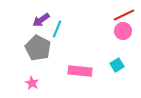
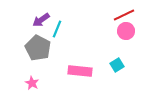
pink circle: moved 3 px right
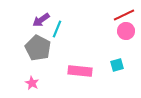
cyan square: rotated 16 degrees clockwise
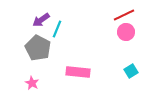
pink circle: moved 1 px down
cyan square: moved 14 px right, 6 px down; rotated 16 degrees counterclockwise
pink rectangle: moved 2 px left, 1 px down
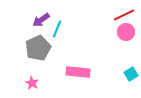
gray pentagon: rotated 20 degrees clockwise
cyan square: moved 3 px down
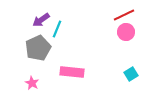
pink rectangle: moved 6 px left
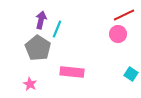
purple arrow: rotated 138 degrees clockwise
pink circle: moved 8 px left, 2 px down
gray pentagon: rotated 15 degrees counterclockwise
cyan square: rotated 24 degrees counterclockwise
pink star: moved 2 px left, 1 px down
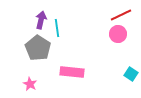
red line: moved 3 px left
cyan line: moved 1 px up; rotated 30 degrees counterclockwise
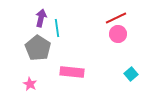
red line: moved 5 px left, 3 px down
purple arrow: moved 2 px up
cyan square: rotated 16 degrees clockwise
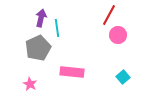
red line: moved 7 px left, 3 px up; rotated 35 degrees counterclockwise
pink circle: moved 1 px down
gray pentagon: rotated 15 degrees clockwise
cyan square: moved 8 px left, 3 px down
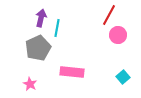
cyan line: rotated 18 degrees clockwise
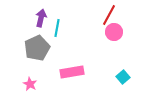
pink circle: moved 4 px left, 3 px up
gray pentagon: moved 1 px left
pink rectangle: rotated 15 degrees counterclockwise
